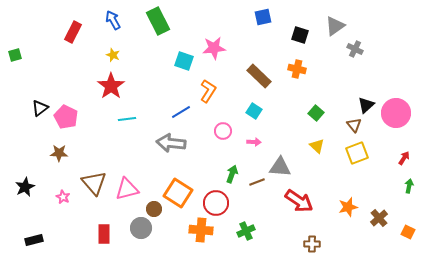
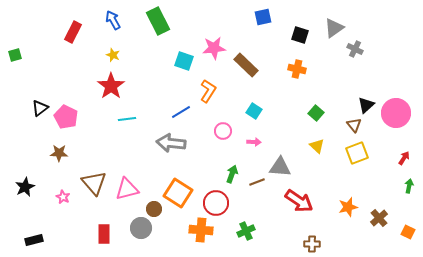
gray triangle at (335, 26): moved 1 px left, 2 px down
brown rectangle at (259, 76): moved 13 px left, 11 px up
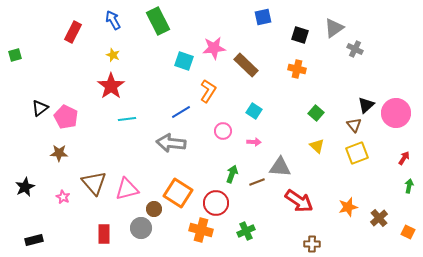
orange cross at (201, 230): rotated 10 degrees clockwise
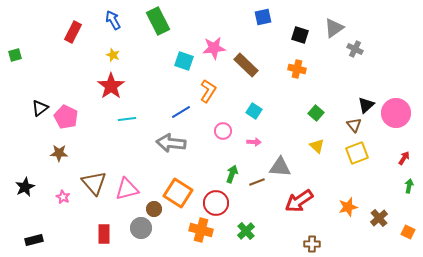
red arrow at (299, 201): rotated 112 degrees clockwise
green cross at (246, 231): rotated 18 degrees counterclockwise
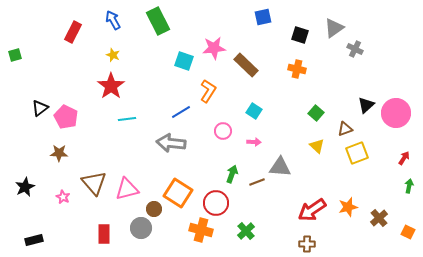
brown triangle at (354, 125): moved 9 px left, 4 px down; rotated 49 degrees clockwise
red arrow at (299, 201): moved 13 px right, 9 px down
brown cross at (312, 244): moved 5 px left
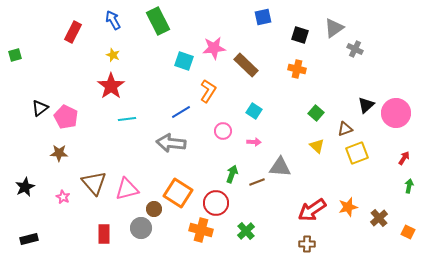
black rectangle at (34, 240): moved 5 px left, 1 px up
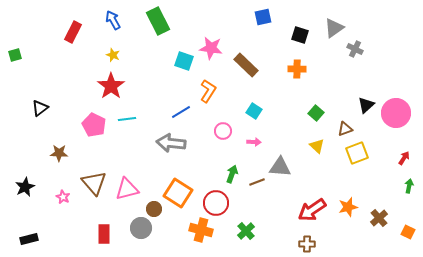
pink star at (214, 48): moved 3 px left; rotated 15 degrees clockwise
orange cross at (297, 69): rotated 12 degrees counterclockwise
pink pentagon at (66, 117): moved 28 px right, 8 px down
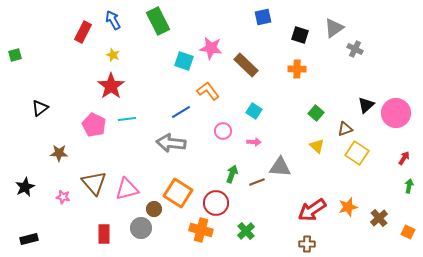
red rectangle at (73, 32): moved 10 px right
orange L-shape at (208, 91): rotated 70 degrees counterclockwise
yellow square at (357, 153): rotated 35 degrees counterclockwise
pink star at (63, 197): rotated 16 degrees counterclockwise
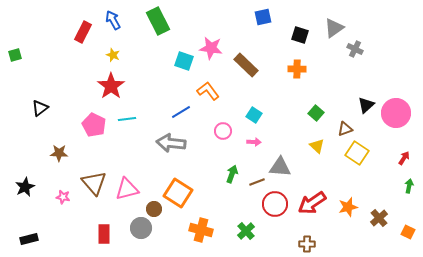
cyan square at (254, 111): moved 4 px down
red circle at (216, 203): moved 59 px right, 1 px down
red arrow at (312, 210): moved 7 px up
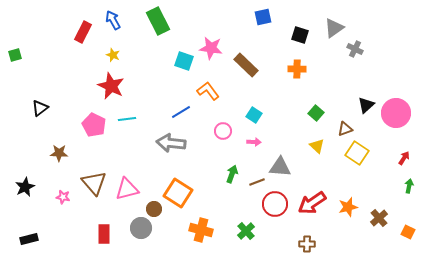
red star at (111, 86): rotated 12 degrees counterclockwise
